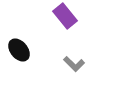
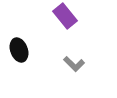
black ellipse: rotated 20 degrees clockwise
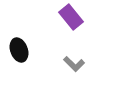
purple rectangle: moved 6 px right, 1 px down
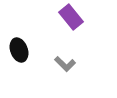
gray L-shape: moved 9 px left
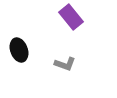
gray L-shape: rotated 25 degrees counterclockwise
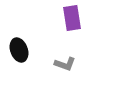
purple rectangle: moved 1 px right, 1 px down; rotated 30 degrees clockwise
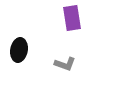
black ellipse: rotated 30 degrees clockwise
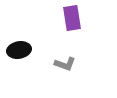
black ellipse: rotated 70 degrees clockwise
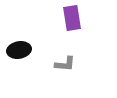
gray L-shape: rotated 15 degrees counterclockwise
